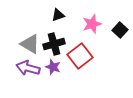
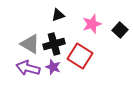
red square: rotated 20 degrees counterclockwise
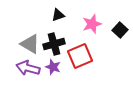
red square: rotated 35 degrees clockwise
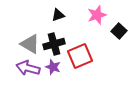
pink star: moved 5 px right, 9 px up
black square: moved 1 px left, 1 px down
